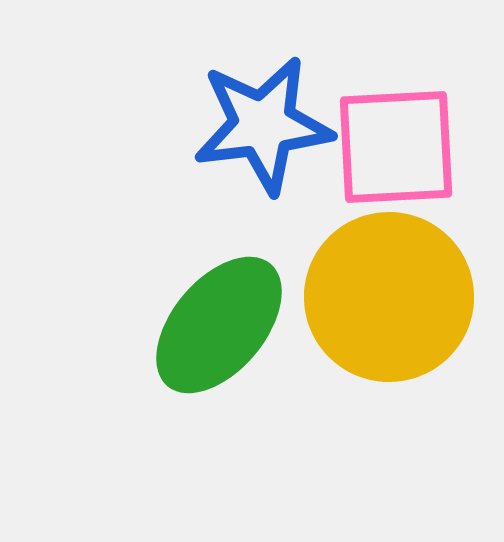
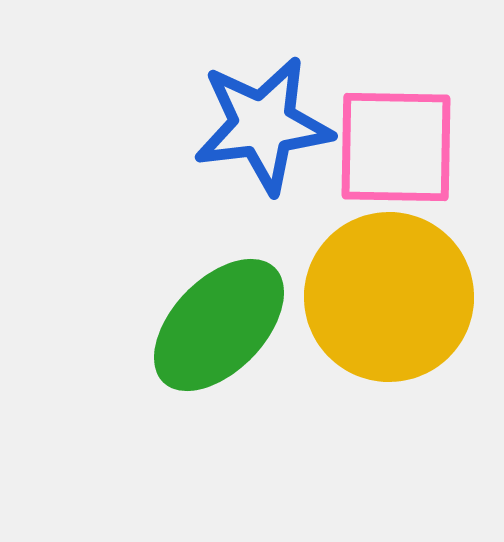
pink square: rotated 4 degrees clockwise
green ellipse: rotated 4 degrees clockwise
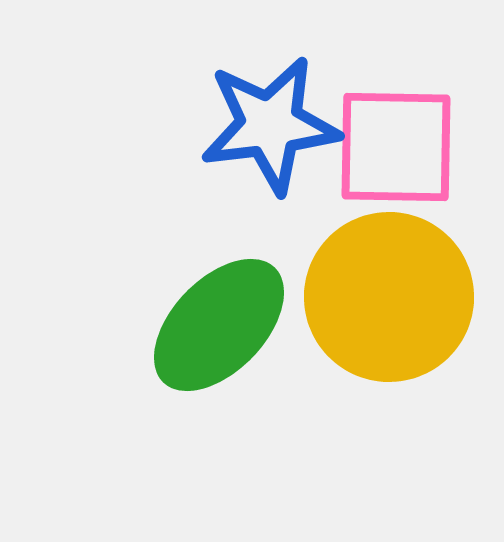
blue star: moved 7 px right
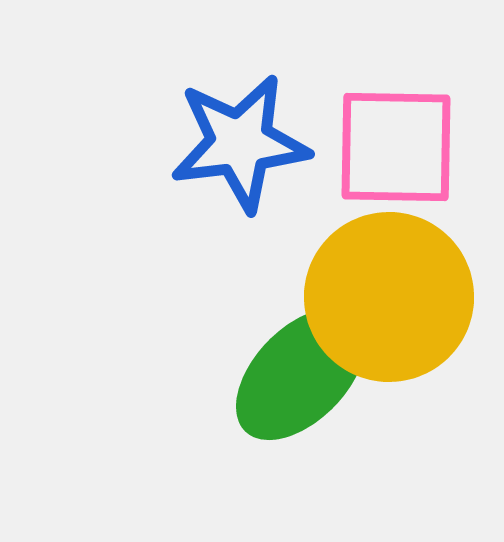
blue star: moved 30 px left, 18 px down
green ellipse: moved 82 px right, 49 px down
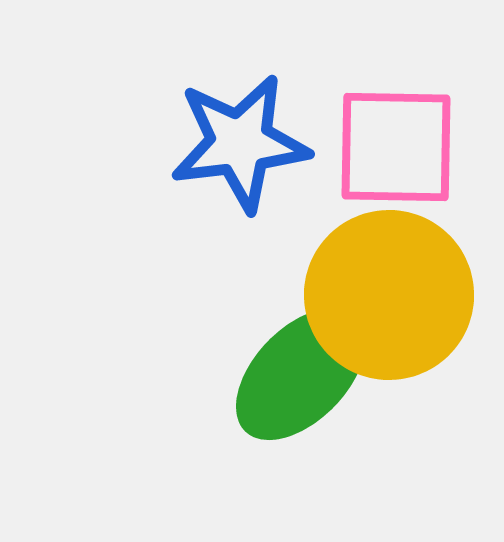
yellow circle: moved 2 px up
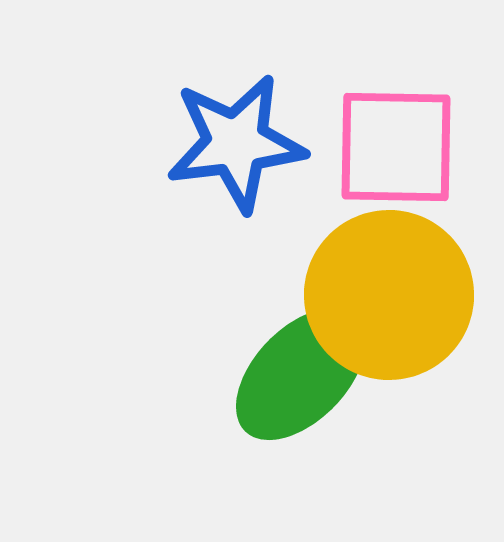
blue star: moved 4 px left
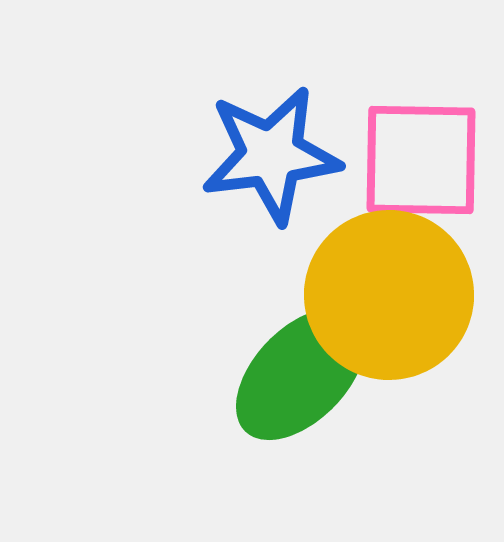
blue star: moved 35 px right, 12 px down
pink square: moved 25 px right, 13 px down
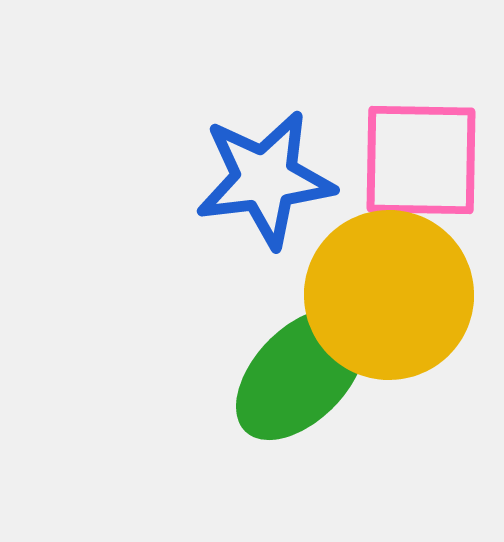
blue star: moved 6 px left, 24 px down
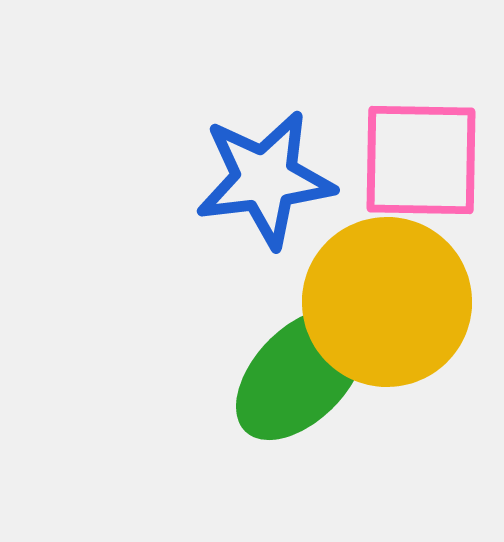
yellow circle: moved 2 px left, 7 px down
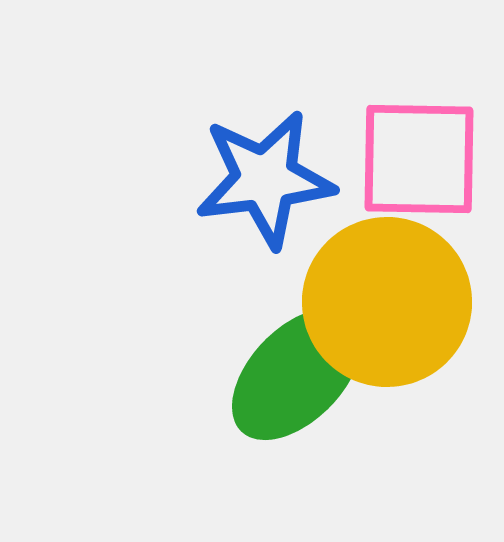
pink square: moved 2 px left, 1 px up
green ellipse: moved 4 px left
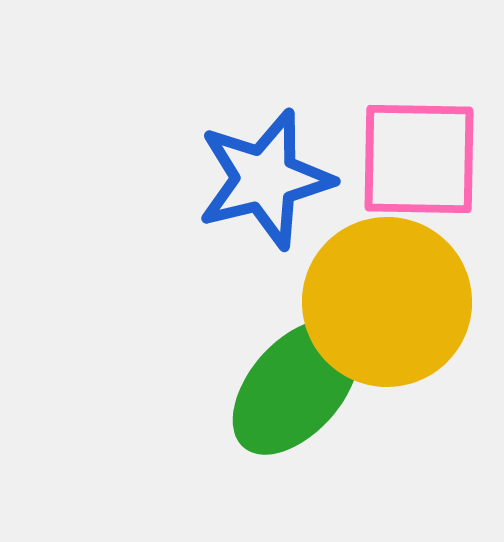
blue star: rotated 7 degrees counterclockwise
green ellipse: moved 1 px left, 13 px down; rotated 3 degrees counterclockwise
